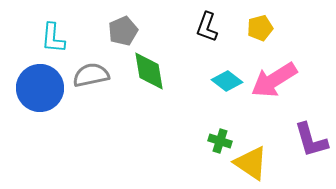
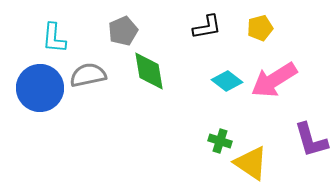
black L-shape: rotated 120 degrees counterclockwise
cyan L-shape: moved 1 px right
gray semicircle: moved 3 px left
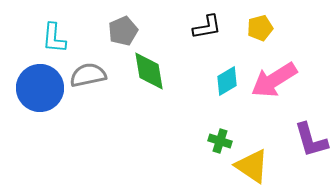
cyan diamond: rotated 68 degrees counterclockwise
yellow triangle: moved 1 px right, 3 px down
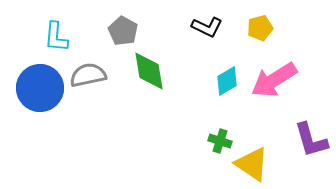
black L-shape: rotated 36 degrees clockwise
gray pentagon: rotated 20 degrees counterclockwise
cyan L-shape: moved 2 px right, 1 px up
yellow triangle: moved 2 px up
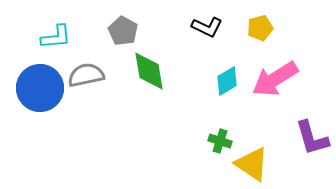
cyan L-shape: rotated 100 degrees counterclockwise
gray semicircle: moved 2 px left
pink arrow: moved 1 px right, 1 px up
purple L-shape: moved 1 px right, 2 px up
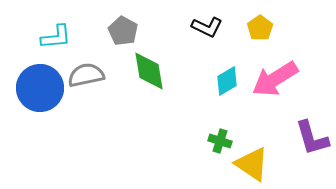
yellow pentagon: rotated 20 degrees counterclockwise
